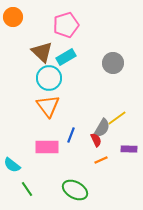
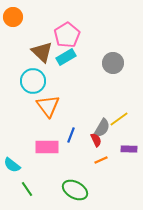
pink pentagon: moved 1 px right, 10 px down; rotated 15 degrees counterclockwise
cyan circle: moved 16 px left, 3 px down
yellow line: moved 2 px right, 1 px down
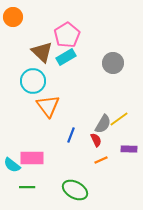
gray semicircle: moved 1 px right, 4 px up
pink rectangle: moved 15 px left, 11 px down
green line: moved 2 px up; rotated 56 degrees counterclockwise
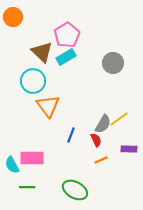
cyan semicircle: rotated 24 degrees clockwise
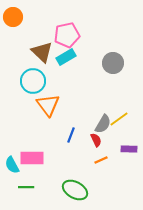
pink pentagon: rotated 20 degrees clockwise
orange triangle: moved 1 px up
green line: moved 1 px left
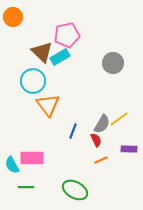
cyan rectangle: moved 6 px left
gray semicircle: moved 1 px left
blue line: moved 2 px right, 4 px up
